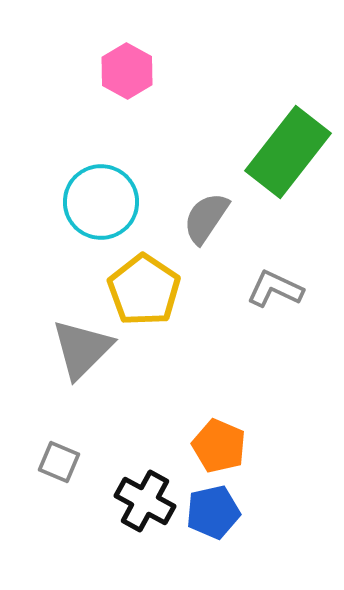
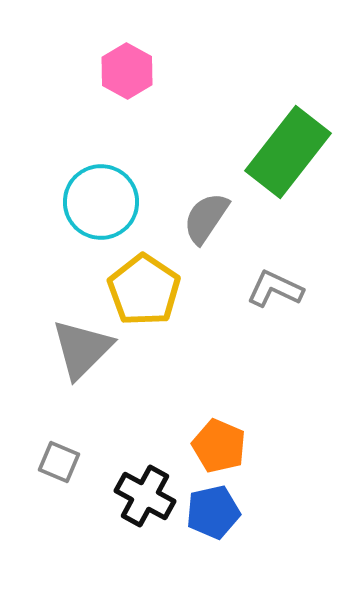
black cross: moved 5 px up
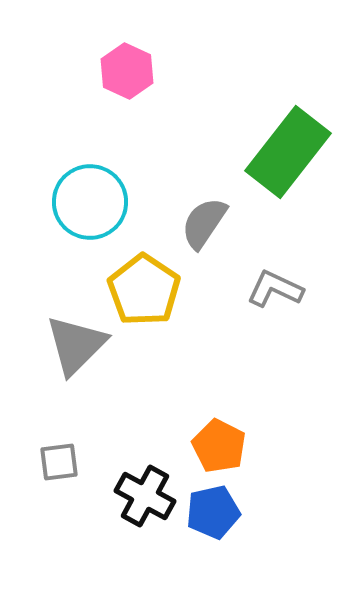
pink hexagon: rotated 4 degrees counterclockwise
cyan circle: moved 11 px left
gray semicircle: moved 2 px left, 5 px down
gray triangle: moved 6 px left, 4 px up
orange pentagon: rotated 4 degrees clockwise
gray square: rotated 30 degrees counterclockwise
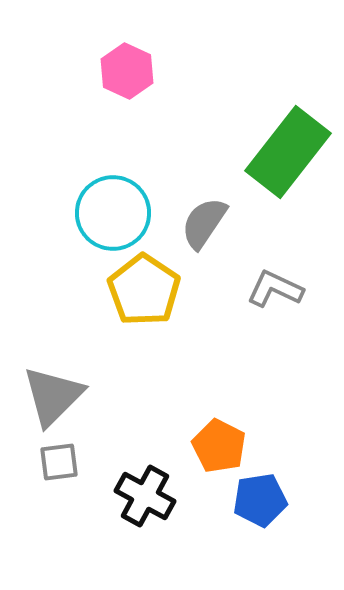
cyan circle: moved 23 px right, 11 px down
gray triangle: moved 23 px left, 51 px down
blue pentagon: moved 47 px right, 12 px up; rotated 4 degrees clockwise
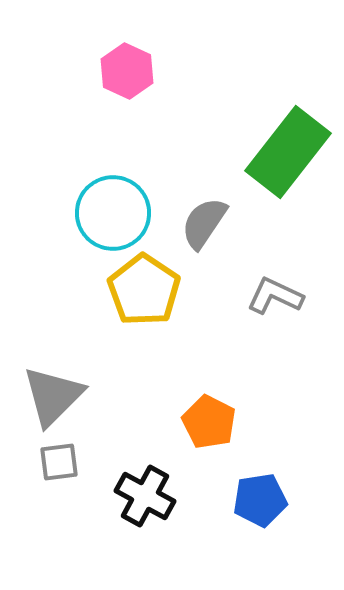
gray L-shape: moved 7 px down
orange pentagon: moved 10 px left, 24 px up
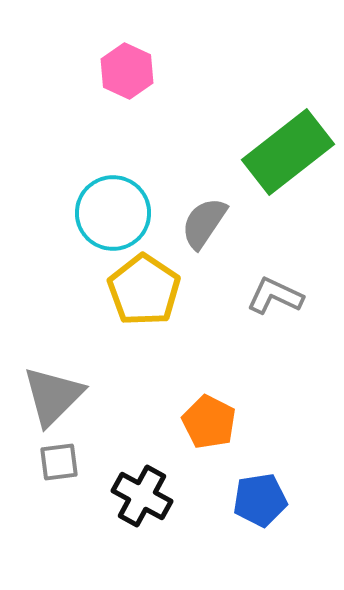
green rectangle: rotated 14 degrees clockwise
black cross: moved 3 px left
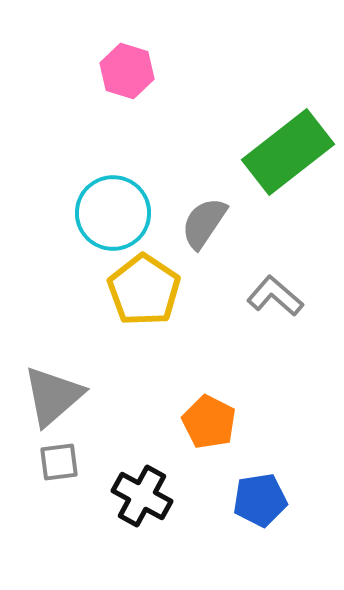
pink hexagon: rotated 8 degrees counterclockwise
gray L-shape: rotated 16 degrees clockwise
gray triangle: rotated 4 degrees clockwise
